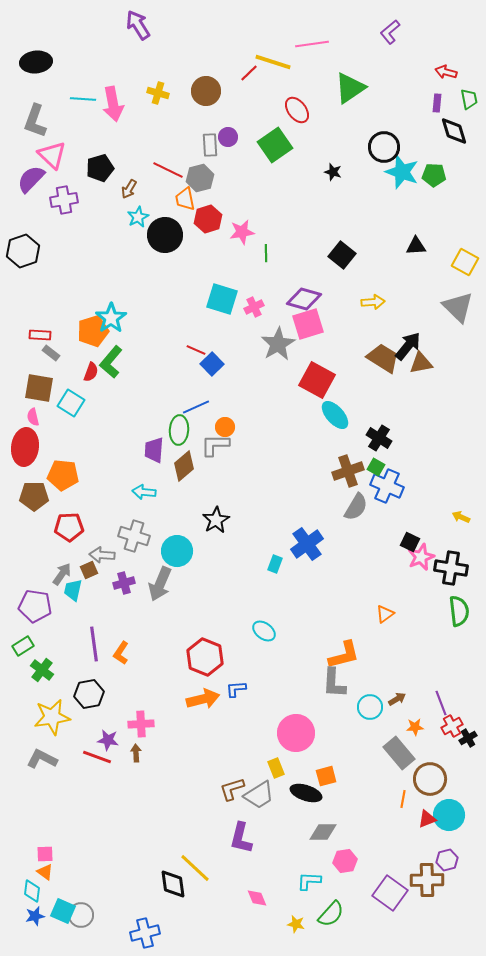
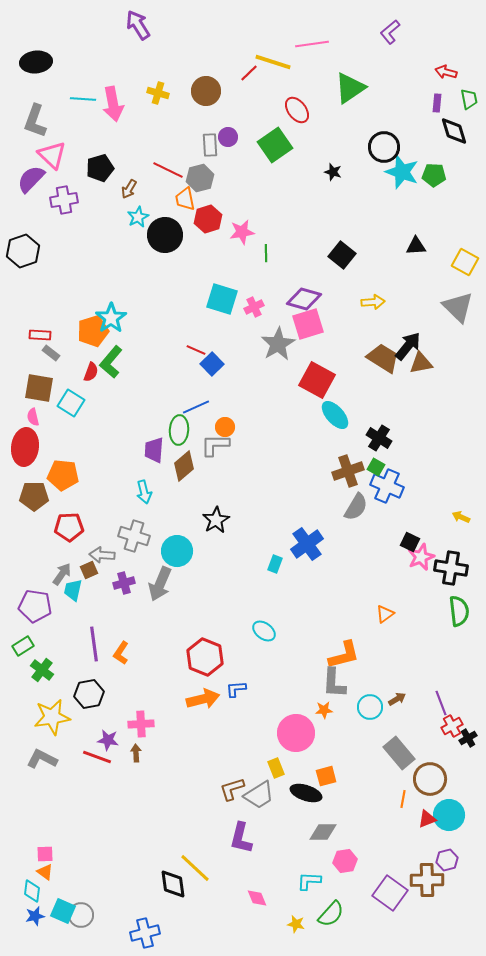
cyan arrow at (144, 492): rotated 110 degrees counterclockwise
orange star at (415, 727): moved 91 px left, 17 px up
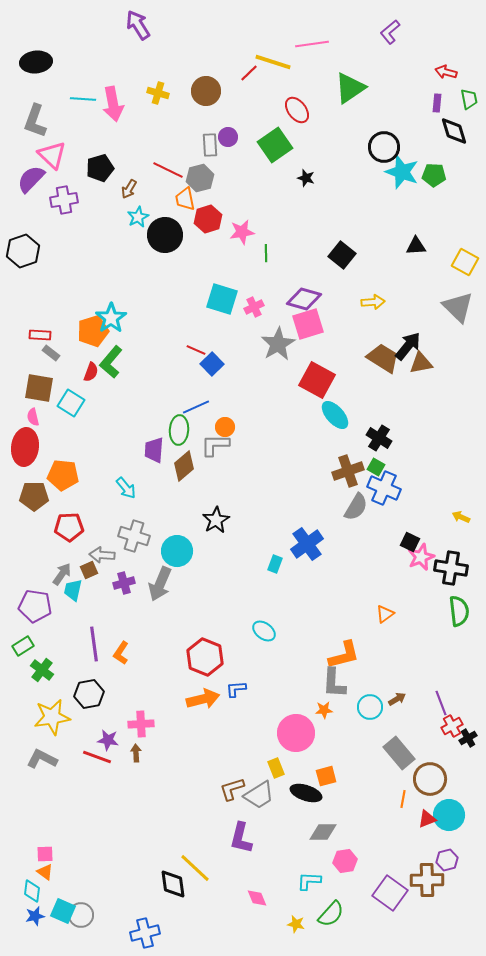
black star at (333, 172): moved 27 px left, 6 px down
blue cross at (387, 486): moved 3 px left, 2 px down
cyan arrow at (144, 492): moved 18 px left, 4 px up; rotated 25 degrees counterclockwise
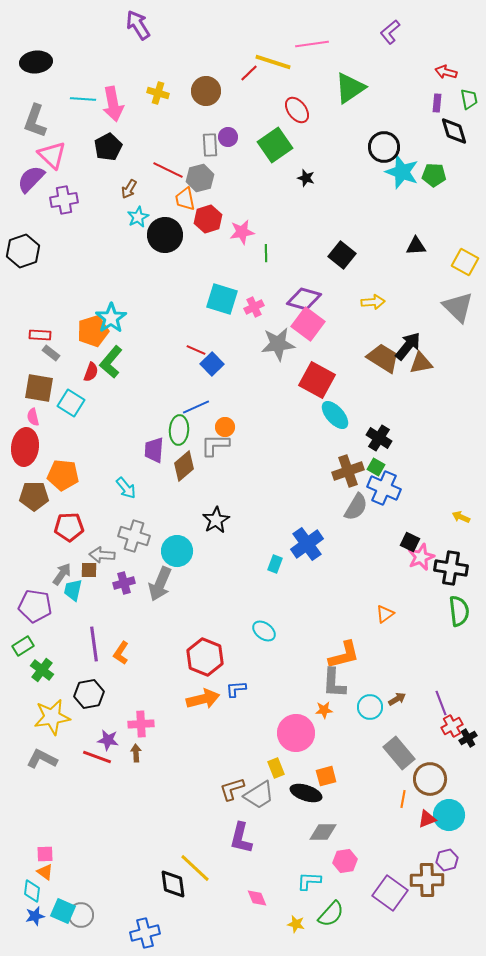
black pentagon at (100, 168): moved 8 px right, 21 px up; rotated 12 degrees counterclockwise
pink square at (308, 324): rotated 36 degrees counterclockwise
gray star at (278, 344): rotated 24 degrees clockwise
brown square at (89, 570): rotated 24 degrees clockwise
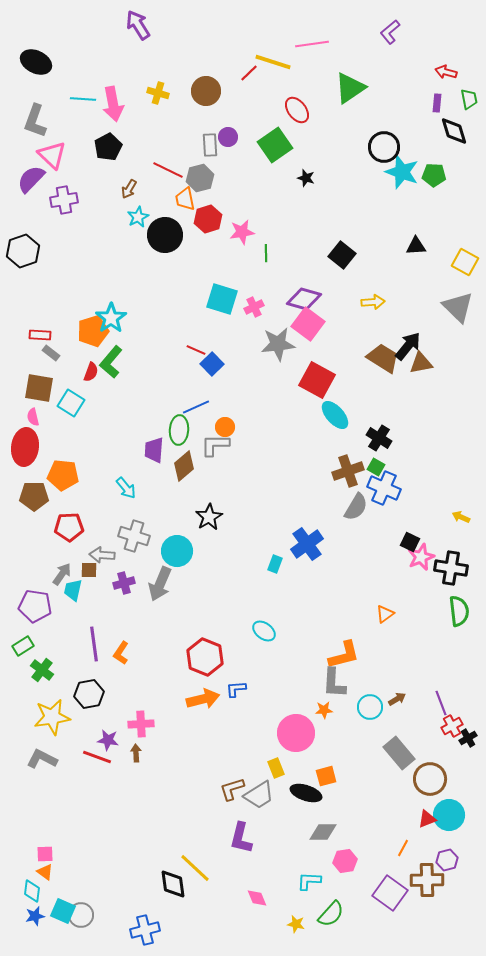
black ellipse at (36, 62): rotated 32 degrees clockwise
black star at (216, 520): moved 7 px left, 3 px up
orange line at (403, 799): moved 49 px down; rotated 18 degrees clockwise
blue cross at (145, 933): moved 3 px up
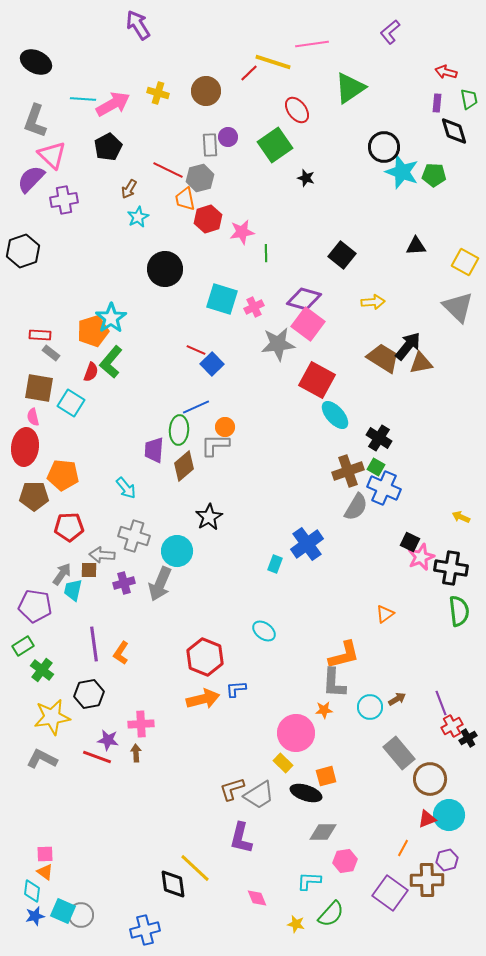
pink arrow at (113, 104): rotated 108 degrees counterclockwise
black circle at (165, 235): moved 34 px down
yellow rectangle at (276, 768): moved 7 px right, 5 px up; rotated 24 degrees counterclockwise
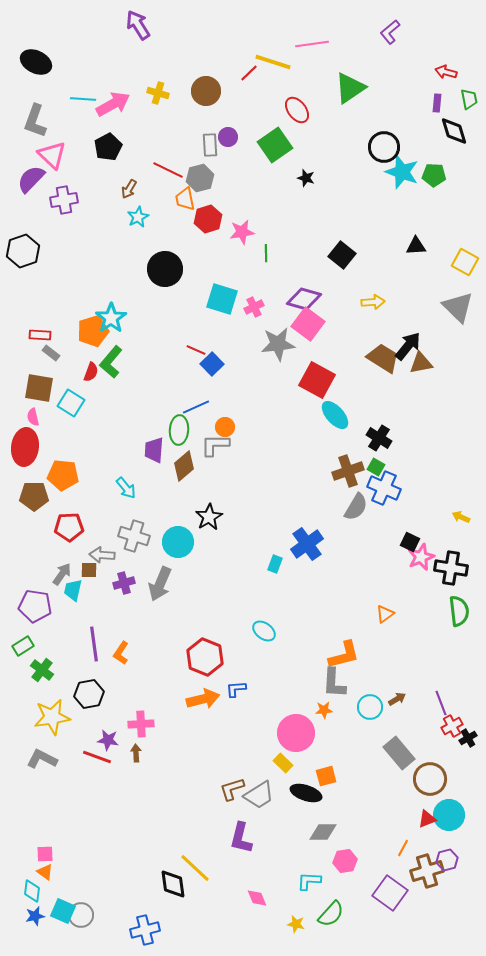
cyan circle at (177, 551): moved 1 px right, 9 px up
brown cross at (427, 880): moved 9 px up; rotated 16 degrees counterclockwise
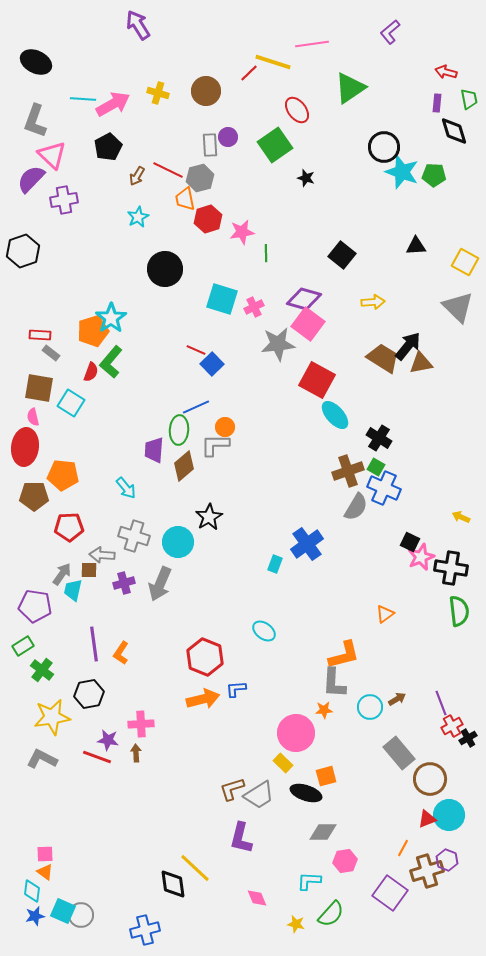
brown arrow at (129, 189): moved 8 px right, 13 px up
purple hexagon at (447, 860): rotated 25 degrees counterclockwise
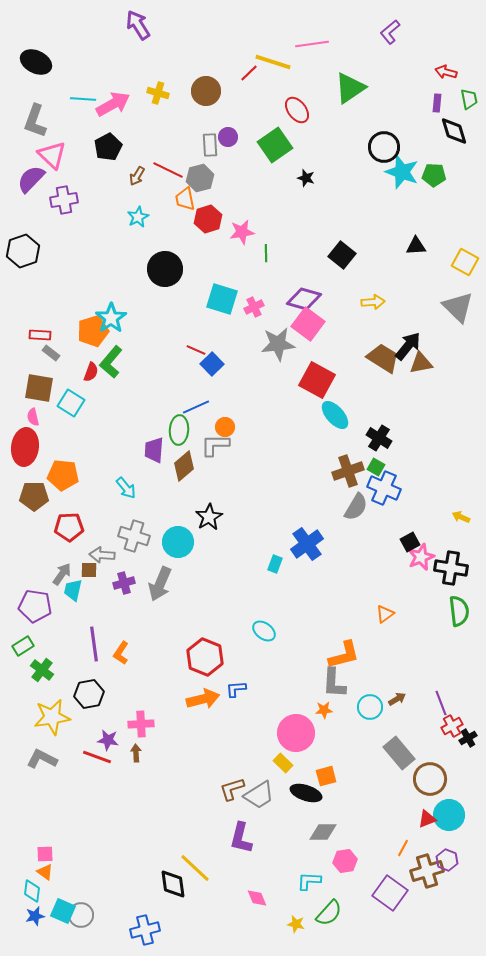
black square at (410, 542): rotated 36 degrees clockwise
green semicircle at (331, 914): moved 2 px left, 1 px up
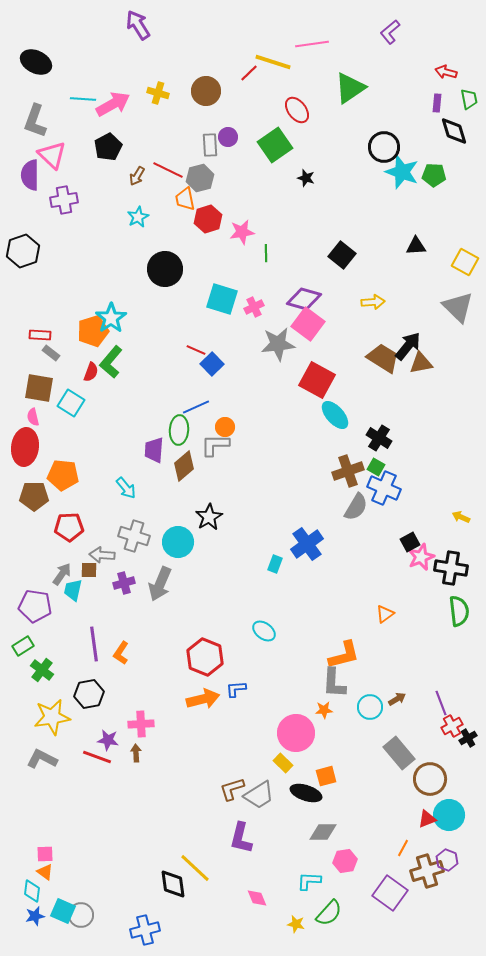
purple semicircle at (31, 179): moved 1 px left, 4 px up; rotated 44 degrees counterclockwise
